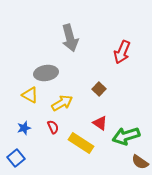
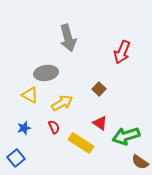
gray arrow: moved 2 px left
red semicircle: moved 1 px right
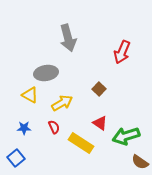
blue star: rotated 16 degrees clockwise
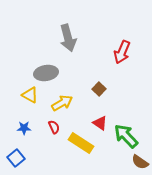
green arrow: rotated 64 degrees clockwise
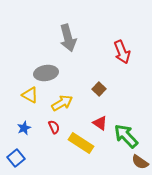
red arrow: rotated 45 degrees counterclockwise
blue star: rotated 24 degrees counterclockwise
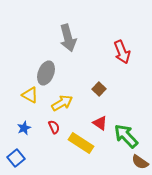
gray ellipse: rotated 60 degrees counterclockwise
